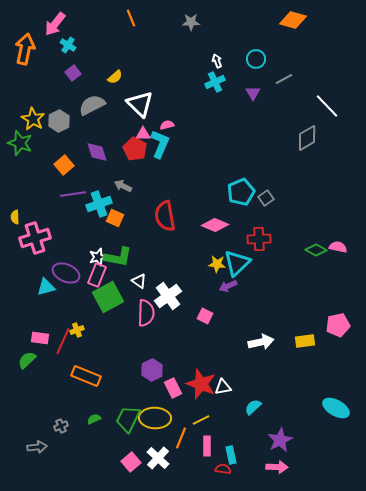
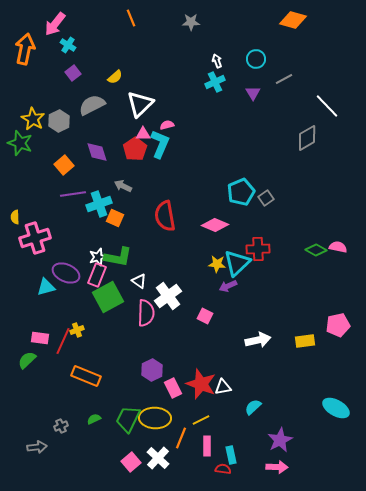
white triangle at (140, 104): rotated 32 degrees clockwise
red pentagon at (135, 149): rotated 10 degrees clockwise
red cross at (259, 239): moved 1 px left, 10 px down
white arrow at (261, 342): moved 3 px left, 2 px up
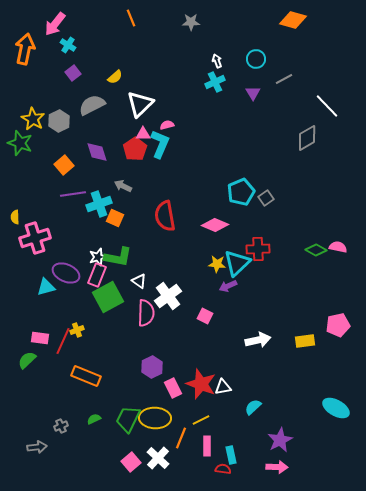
purple hexagon at (152, 370): moved 3 px up
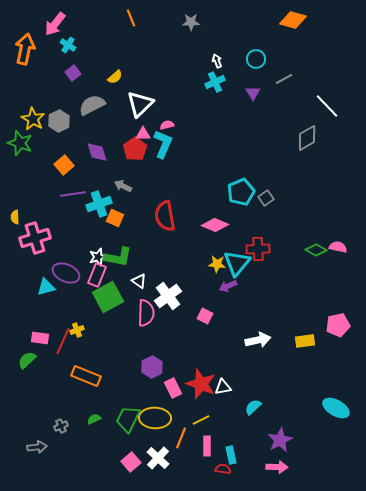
cyan L-shape at (160, 144): moved 3 px right
cyan triangle at (237, 263): rotated 8 degrees counterclockwise
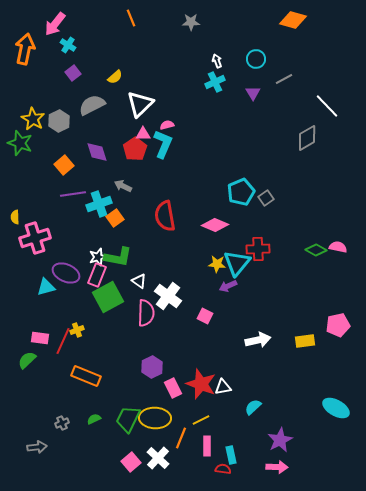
orange square at (115, 218): rotated 30 degrees clockwise
white cross at (168, 296): rotated 16 degrees counterclockwise
gray cross at (61, 426): moved 1 px right, 3 px up
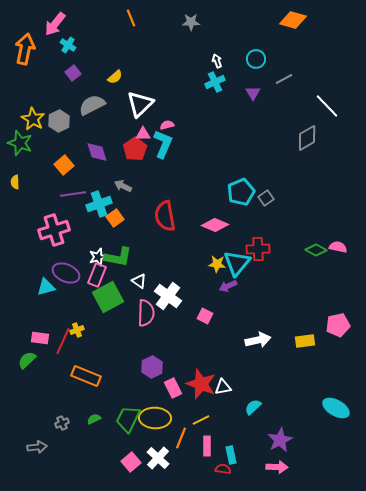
yellow semicircle at (15, 217): moved 35 px up
pink cross at (35, 238): moved 19 px right, 8 px up
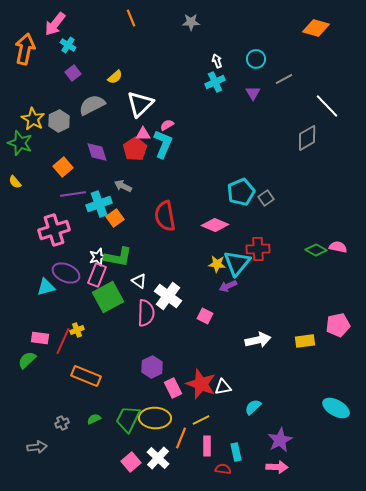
orange diamond at (293, 20): moved 23 px right, 8 px down
pink semicircle at (167, 125): rotated 16 degrees counterclockwise
orange square at (64, 165): moved 1 px left, 2 px down
yellow semicircle at (15, 182): rotated 40 degrees counterclockwise
cyan rectangle at (231, 455): moved 5 px right, 3 px up
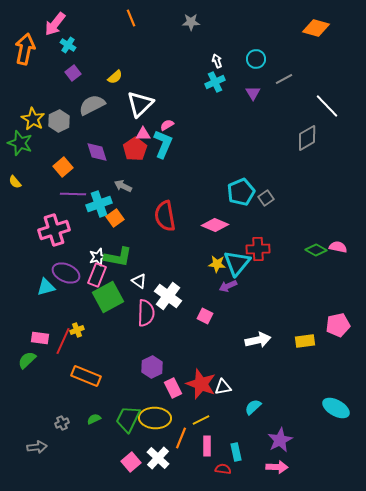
purple line at (73, 194): rotated 10 degrees clockwise
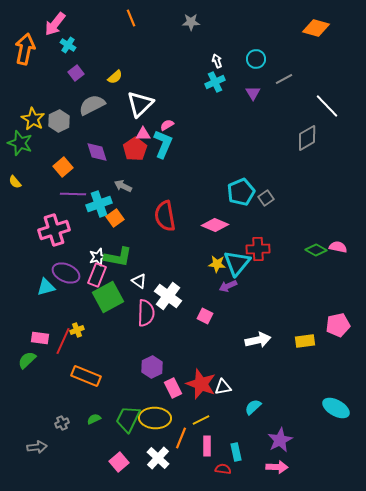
purple square at (73, 73): moved 3 px right
pink square at (131, 462): moved 12 px left
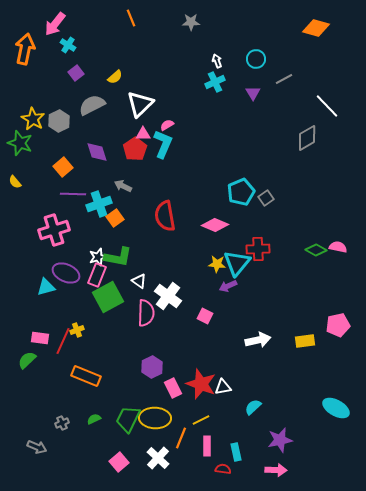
purple star at (280, 440): rotated 15 degrees clockwise
gray arrow at (37, 447): rotated 30 degrees clockwise
pink arrow at (277, 467): moved 1 px left, 3 px down
